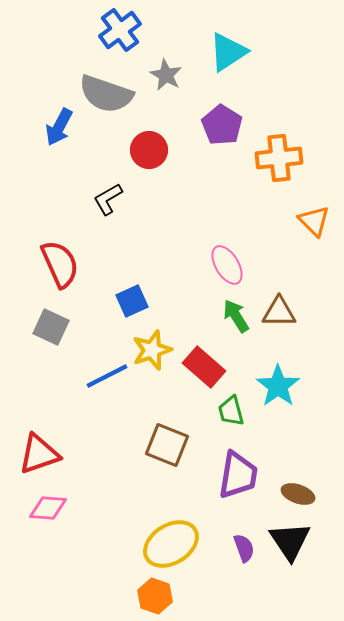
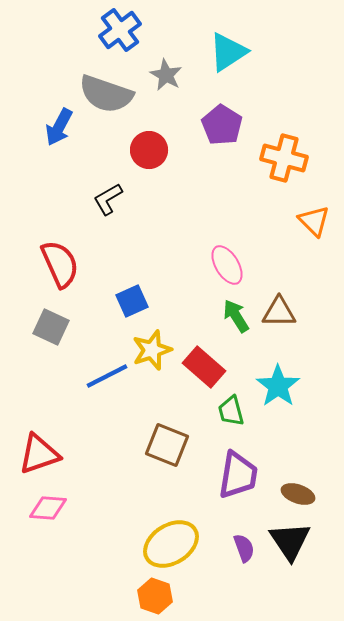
orange cross: moved 5 px right; rotated 21 degrees clockwise
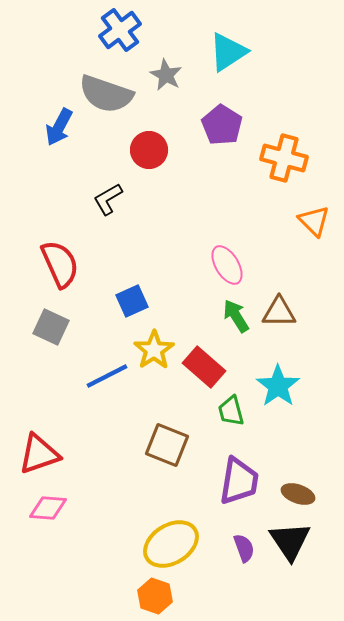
yellow star: moved 2 px right; rotated 15 degrees counterclockwise
purple trapezoid: moved 1 px right, 6 px down
